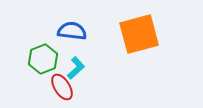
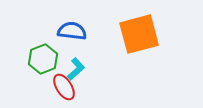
cyan L-shape: moved 1 px down
red ellipse: moved 2 px right
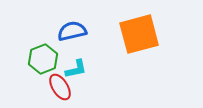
blue semicircle: rotated 20 degrees counterclockwise
cyan L-shape: rotated 30 degrees clockwise
red ellipse: moved 4 px left
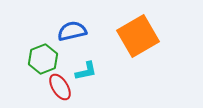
orange square: moved 1 px left, 2 px down; rotated 15 degrees counterclockwise
cyan L-shape: moved 10 px right, 2 px down
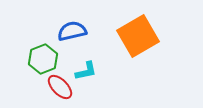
red ellipse: rotated 12 degrees counterclockwise
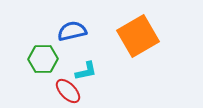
green hexagon: rotated 20 degrees clockwise
red ellipse: moved 8 px right, 4 px down
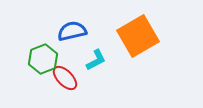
green hexagon: rotated 20 degrees counterclockwise
cyan L-shape: moved 10 px right, 11 px up; rotated 15 degrees counterclockwise
red ellipse: moved 3 px left, 13 px up
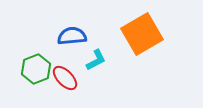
blue semicircle: moved 5 px down; rotated 8 degrees clockwise
orange square: moved 4 px right, 2 px up
green hexagon: moved 7 px left, 10 px down
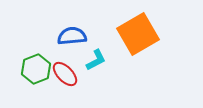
orange square: moved 4 px left
red ellipse: moved 4 px up
